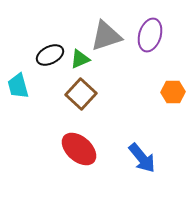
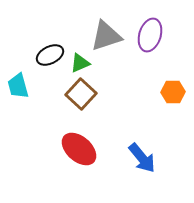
green triangle: moved 4 px down
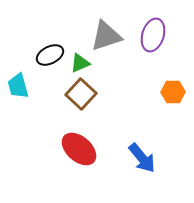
purple ellipse: moved 3 px right
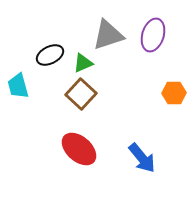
gray triangle: moved 2 px right, 1 px up
green triangle: moved 3 px right
orange hexagon: moved 1 px right, 1 px down
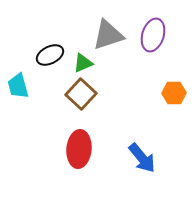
red ellipse: rotated 54 degrees clockwise
